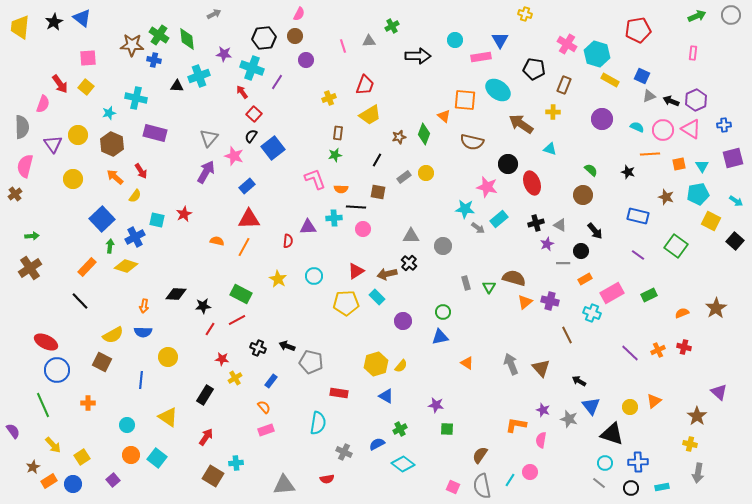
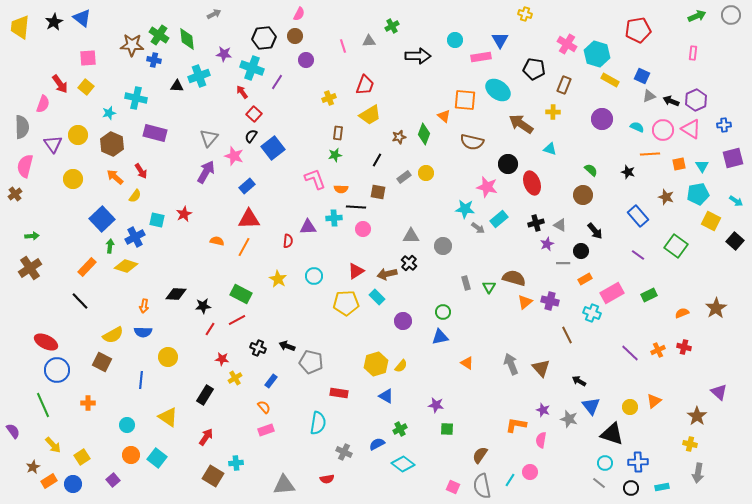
blue rectangle at (638, 216): rotated 35 degrees clockwise
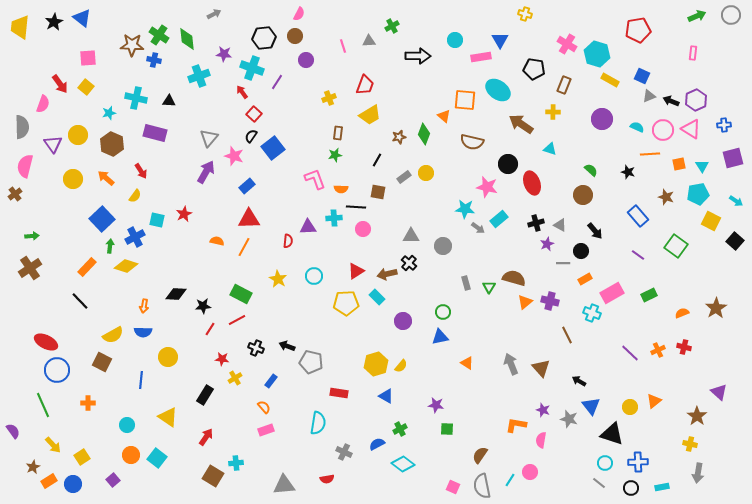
black triangle at (177, 86): moved 8 px left, 15 px down
orange arrow at (115, 177): moved 9 px left, 1 px down
black cross at (258, 348): moved 2 px left
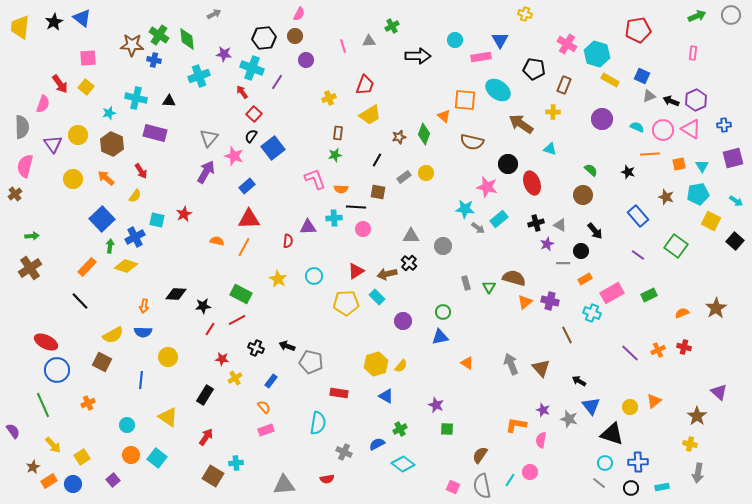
orange cross at (88, 403): rotated 24 degrees counterclockwise
purple star at (436, 405): rotated 14 degrees clockwise
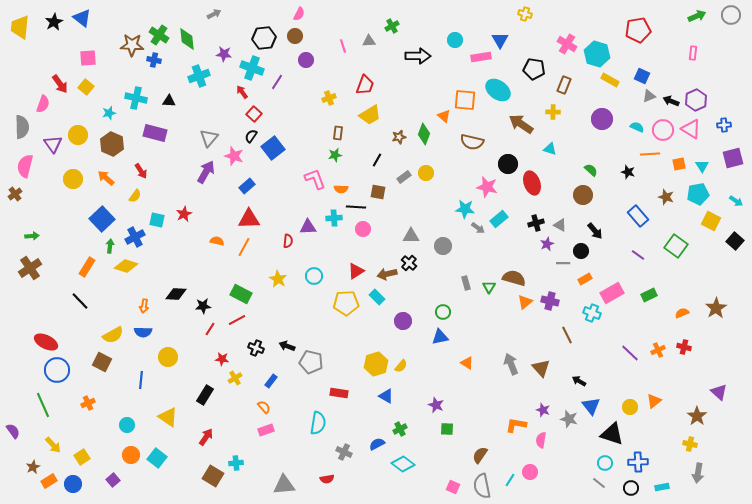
orange rectangle at (87, 267): rotated 12 degrees counterclockwise
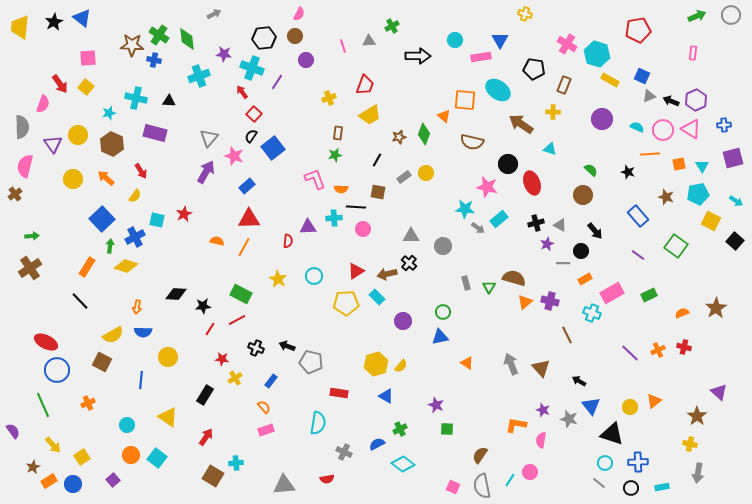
orange arrow at (144, 306): moved 7 px left, 1 px down
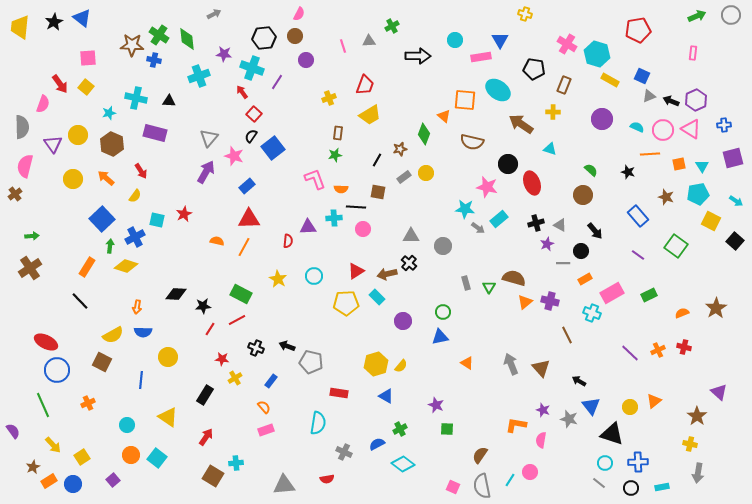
brown star at (399, 137): moved 1 px right, 12 px down
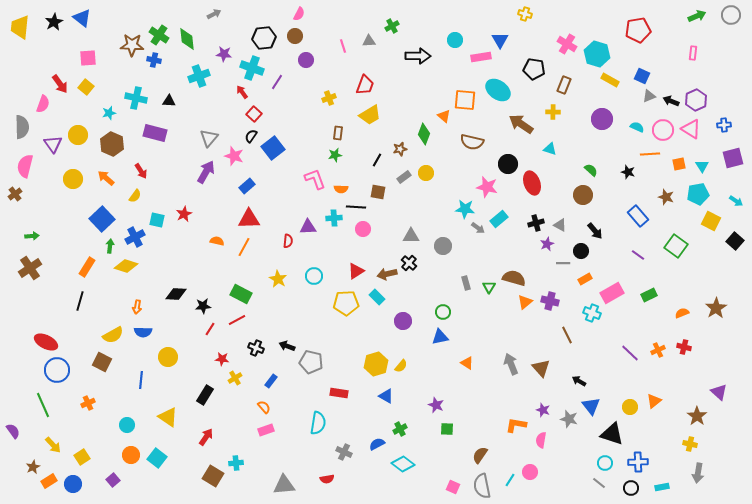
black line at (80, 301): rotated 60 degrees clockwise
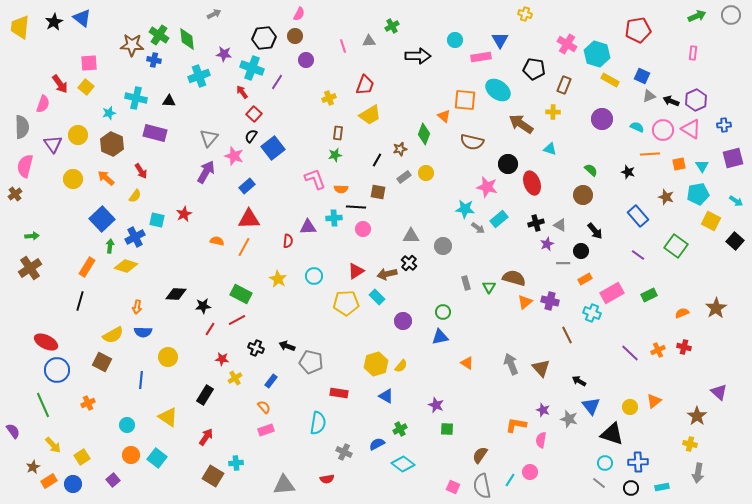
pink square at (88, 58): moved 1 px right, 5 px down
